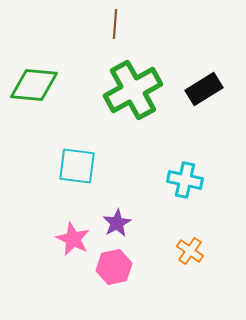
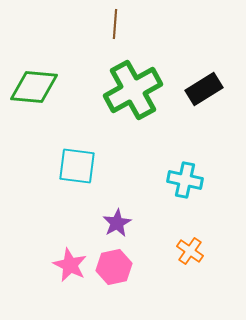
green diamond: moved 2 px down
pink star: moved 3 px left, 26 px down
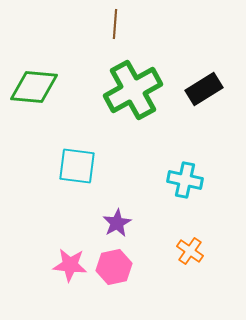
pink star: rotated 20 degrees counterclockwise
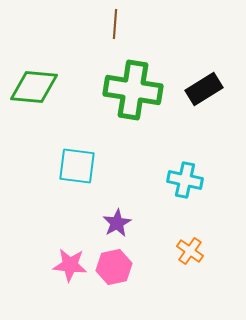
green cross: rotated 38 degrees clockwise
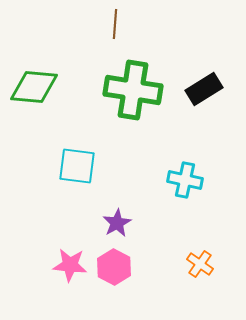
orange cross: moved 10 px right, 13 px down
pink hexagon: rotated 20 degrees counterclockwise
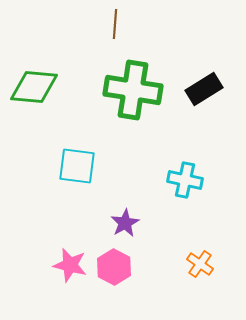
purple star: moved 8 px right
pink star: rotated 8 degrees clockwise
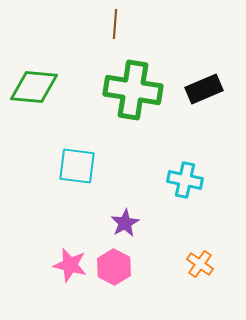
black rectangle: rotated 9 degrees clockwise
